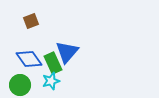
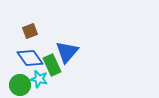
brown square: moved 1 px left, 10 px down
blue diamond: moved 1 px right, 1 px up
green rectangle: moved 1 px left, 2 px down
cyan star: moved 12 px left, 2 px up; rotated 30 degrees clockwise
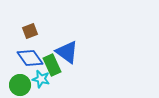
blue triangle: rotated 35 degrees counterclockwise
cyan star: moved 2 px right
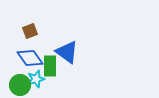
green rectangle: moved 2 px left, 1 px down; rotated 25 degrees clockwise
cyan star: moved 5 px left; rotated 30 degrees counterclockwise
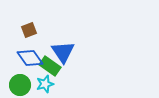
brown square: moved 1 px left, 1 px up
blue triangle: moved 4 px left; rotated 20 degrees clockwise
green rectangle: rotated 55 degrees counterclockwise
cyan star: moved 9 px right, 5 px down
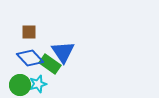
brown square: moved 2 px down; rotated 21 degrees clockwise
blue diamond: rotated 8 degrees counterclockwise
green rectangle: moved 2 px up
cyan star: moved 7 px left
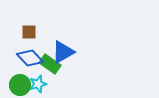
blue triangle: rotated 35 degrees clockwise
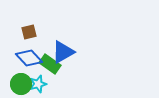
brown square: rotated 14 degrees counterclockwise
blue diamond: moved 1 px left
green circle: moved 1 px right, 1 px up
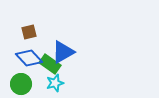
cyan star: moved 17 px right, 1 px up
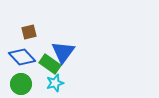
blue triangle: rotated 25 degrees counterclockwise
blue diamond: moved 7 px left, 1 px up
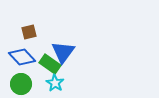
cyan star: rotated 24 degrees counterclockwise
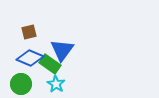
blue triangle: moved 1 px left, 2 px up
blue diamond: moved 8 px right, 1 px down; rotated 24 degrees counterclockwise
cyan star: moved 1 px right, 1 px down
